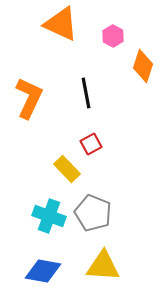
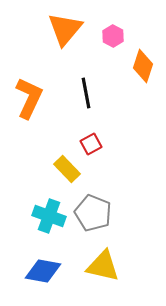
orange triangle: moved 4 px right, 5 px down; rotated 45 degrees clockwise
yellow triangle: rotated 9 degrees clockwise
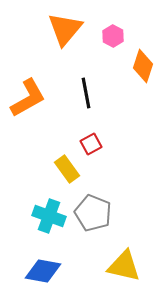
orange L-shape: moved 1 px left; rotated 36 degrees clockwise
yellow rectangle: rotated 8 degrees clockwise
yellow triangle: moved 21 px right
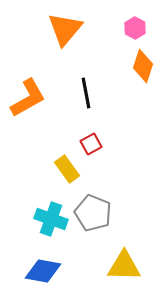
pink hexagon: moved 22 px right, 8 px up
cyan cross: moved 2 px right, 3 px down
yellow triangle: rotated 12 degrees counterclockwise
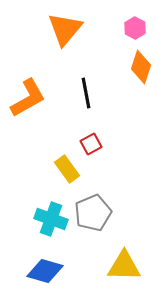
orange diamond: moved 2 px left, 1 px down
gray pentagon: rotated 27 degrees clockwise
blue diamond: moved 2 px right; rotated 6 degrees clockwise
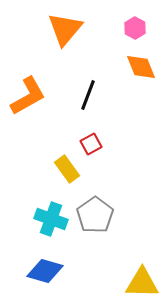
orange diamond: rotated 40 degrees counterclockwise
black line: moved 2 px right, 2 px down; rotated 32 degrees clockwise
orange L-shape: moved 2 px up
gray pentagon: moved 2 px right, 2 px down; rotated 12 degrees counterclockwise
yellow triangle: moved 18 px right, 17 px down
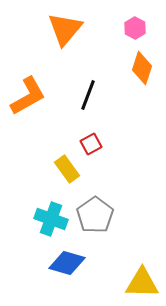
orange diamond: moved 1 px right, 1 px down; rotated 40 degrees clockwise
blue diamond: moved 22 px right, 8 px up
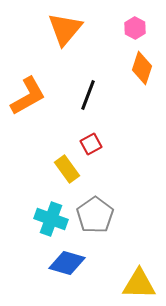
yellow triangle: moved 3 px left, 1 px down
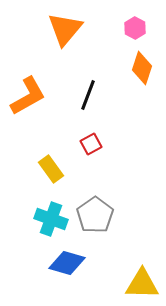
yellow rectangle: moved 16 px left
yellow triangle: moved 3 px right
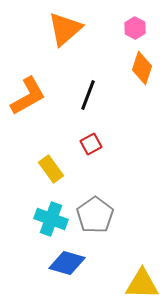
orange triangle: rotated 9 degrees clockwise
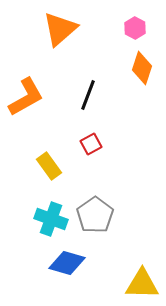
orange triangle: moved 5 px left
orange L-shape: moved 2 px left, 1 px down
yellow rectangle: moved 2 px left, 3 px up
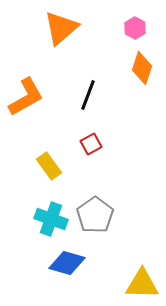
orange triangle: moved 1 px right, 1 px up
